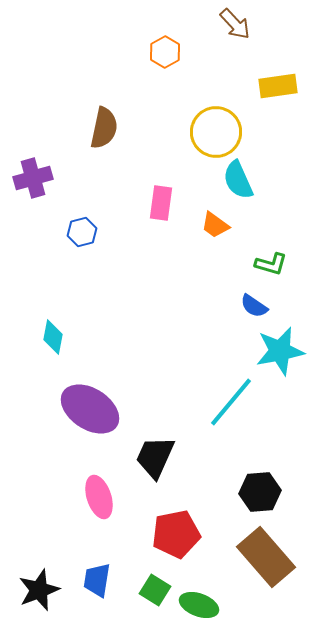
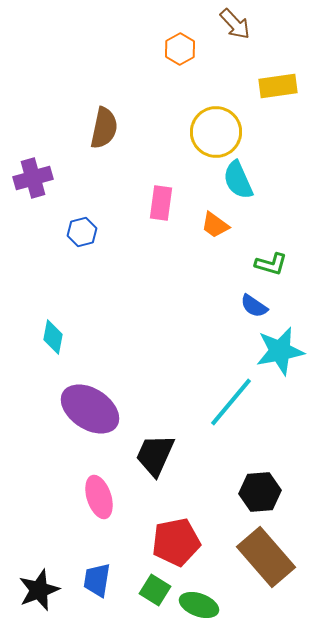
orange hexagon: moved 15 px right, 3 px up
black trapezoid: moved 2 px up
red pentagon: moved 8 px down
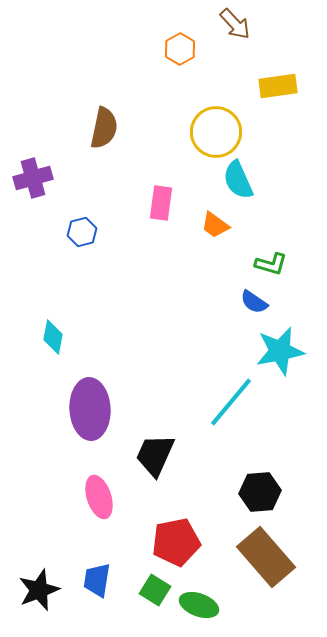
blue semicircle: moved 4 px up
purple ellipse: rotated 54 degrees clockwise
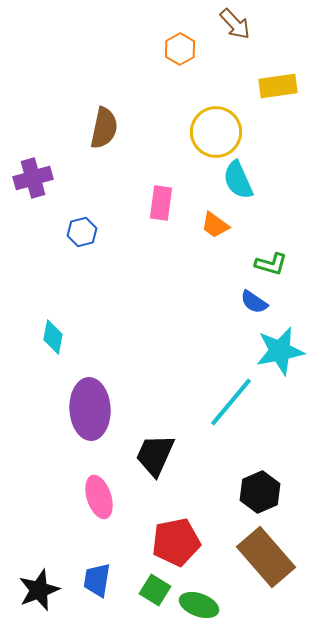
black hexagon: rotated 18 degrees counterclockwise
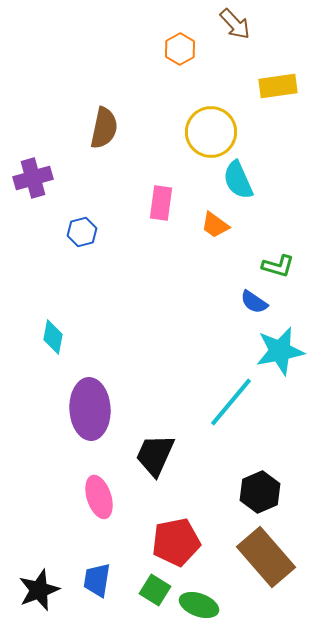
yellow circle: moved 5 px left
green L-shape: moved 7 px right, 2 px down
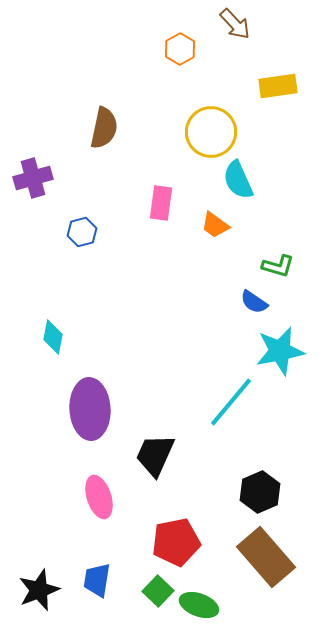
green square: moved 3 px right, 1 px down; rotated 12 degrees clockwise
